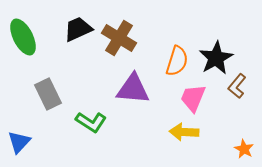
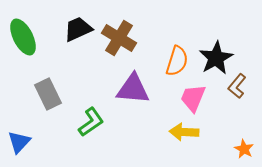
green L-shape: rotated 68 degrees counterclockwise
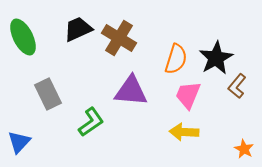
orange semicircle: moved 1 px left, 2 px up
purple triangle: moved 2 px left, 2 px down
pink trapezoid: moved 5 px left, 3 px up
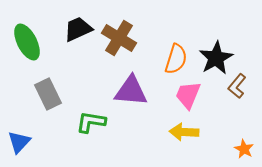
green ellipse: moved 4 px right, 5 px down
green L-shape: rotated 136 degrees counterclockwise
